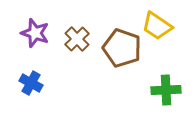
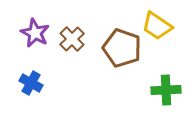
purple star: rotated 8 degrees clockwise
brown cross: moved 5 px left
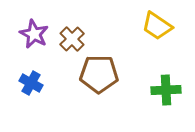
purple star: moved 1 px left, 1 px down
brown pentagon: moved 23 px left, 26 px down; rotated 18 degrees counterclockwise
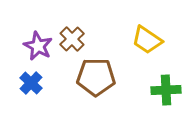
yellow trapezoid: moved 10 px left, 14 px down
purple star: moved 4 px right, 12 px down
brown pentagon: moved 3 px left, 3 px down
blue cross: rotated 15 degrees clockwise
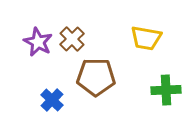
yellow trapezoid: moved 1 px left, 2 px up; rotated 24 degrees counterclockwise
purple star: moved 4 px up
blue cross: moved 21 px right, 17 px down
